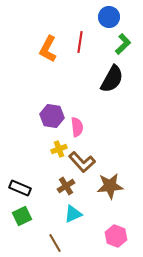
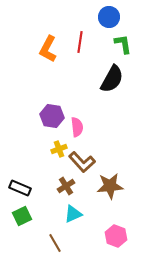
green L-shape: rotated 55 degrees counterclockwise
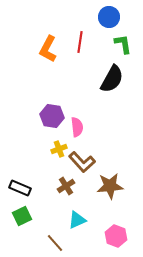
cyan triangle: moved 4 px right, 6 px down
brown line: rotated 12 degrees counterclockwise
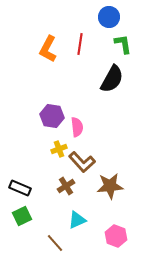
red line: moved 2 px down
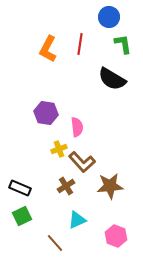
black semicircle: rotated 92 degrees clockwise
purple hexagon: moved 6 px left, 3 px up
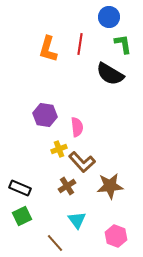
orange L-shape: rotated 12 degrees counterclockwise
black semicircle: moved 2 px left, 5 px up
purple hexagon: moved 1 px left, 2 px down
brown cross: moved 1 px right
cyan triangle: rotated 42 degrees counterclockwise
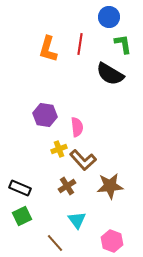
brown L-shape: moved 1 px right, 2 px up
pink hexagon: moved 4 px left, 5 px down
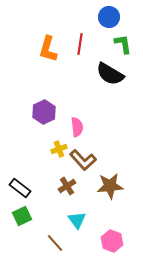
purple hexagon: moved 1 px left, 3 px up; rotated 25 degrees clockwise
black rectangle: rotated 15 degrees clockwise
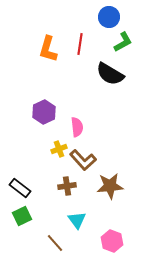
green L-shape: moved 2 px up; rotated 70 degrees clockwise
brown cross: rotated 24 degrees clockwise
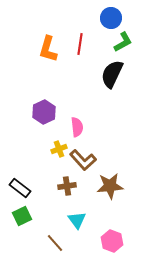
blue circle: moved 2 px right, 1 px down
black semicircle: moved 2 px right; rotated 84 degrees clockwise
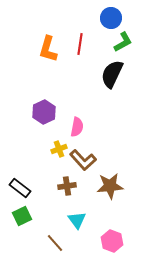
pink semicircle: rotated 18 degrees clockwise
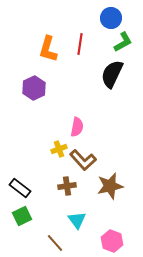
purple hexagon: moved 10 px left, 24 px up
brown star: rotated 8 degrees counterclockwise
